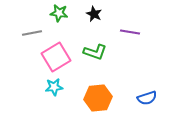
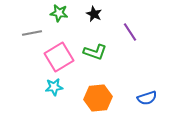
purple line: rotated 48 degrees clockwise
pink square: moved 3 px right
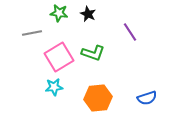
black star: moved 6 px left
green L-shape: moved 2 px left, 1 px down
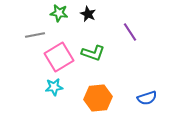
gray line: moved 3 px right, 2 px down
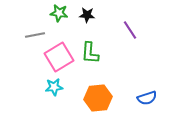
black star: moved 1 px left, 1 px down; rotated 21 degrees counterclockwise
purple line: moved 2 px up
green L-shape: moved 3 px left; rotated 75 degrees clockwise
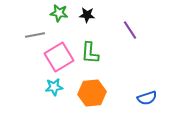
orange hexagon: moved 6 px left, 5 px up
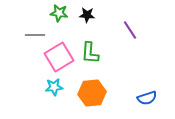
gray line: rotated 12 degrees clockwise
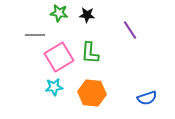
orange hexagon: rotated 12 degrees clockwise
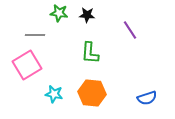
pink square: moved 32 px left, 8 px down
cyan star: moved 7 px down; rotated 18 degrees clockwise
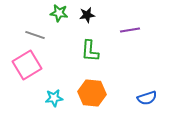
black star: rotated 14 degrees counterclockwise
purple line: rotated 66 degrees counterclockwise
gray line: rotated 18 degrees clockwise
green L-shape: moved 2 px up
cyan star: moved 4 px down; rotated 18 degrees counterclockwise
